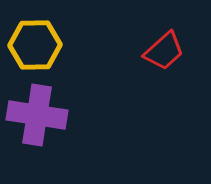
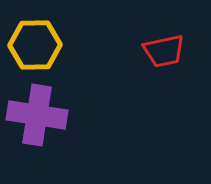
red trapezoid: rotated 30 degrees clockwise
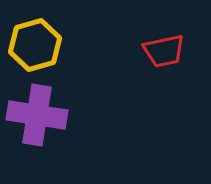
yellow hexagon: rotated 15 degrees counterclockwise
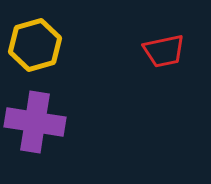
purple cross: moved 2 px left, 7 px down
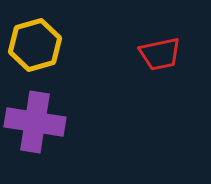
red trapezoid: moved 4 px left, 3 px down
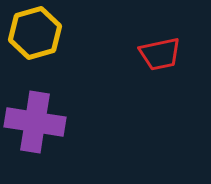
yellow hexagon: moved 12 px up
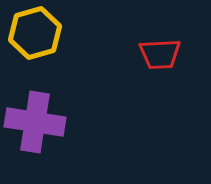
red trapezoid: rotated 9 degrees clockwise
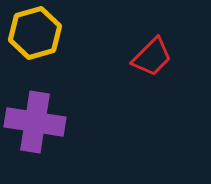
red trapezoid: moved 8 px left, 3 px down; rotated 42 degrees counterclockwise
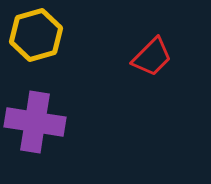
yellow hexagon: moved 1 px right, 2 px down
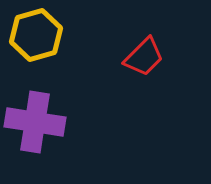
red trapezoid: moved 8 px left
